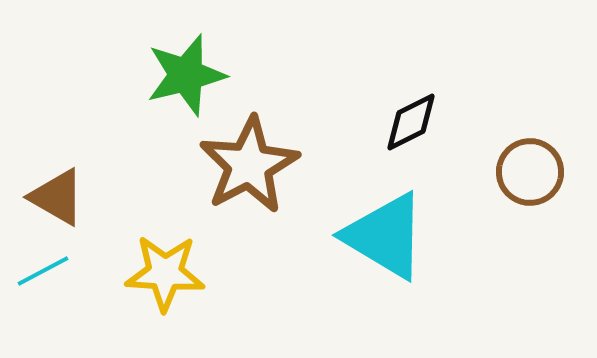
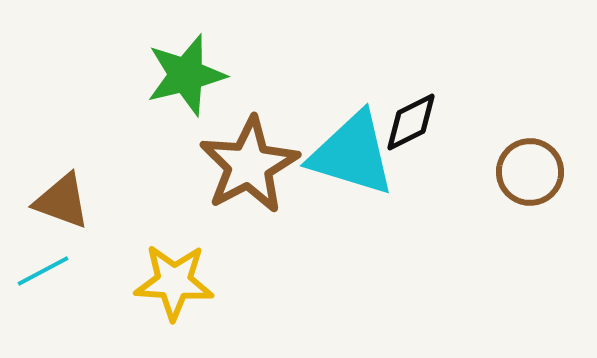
brown triangle: moved 5 px right, 4 px down; rotated 10 degrees counterclockwise
cyan triangle: moved 33 px left, 82 px up; rotated 14 degrees counterclockwise
yellow star: moved 9 px right, 9 px down
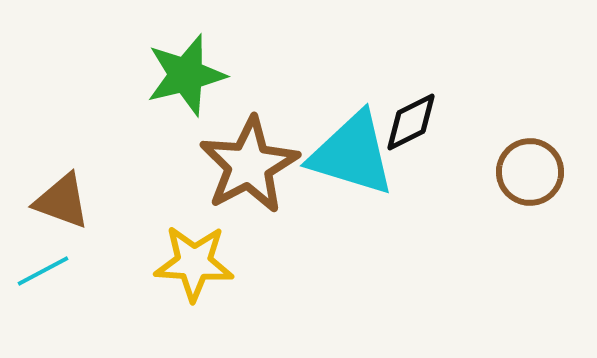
yellow star: moved 20 px right, 19 px up
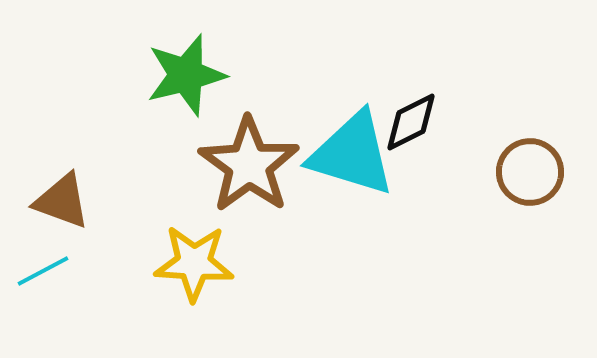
brown star: rotated 8 degrees counterclockwise
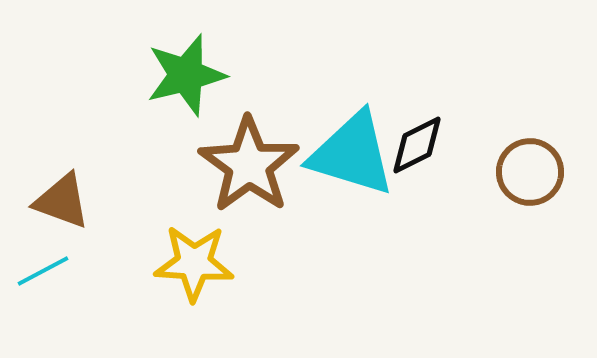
black diamond: moved 6 px right, 23 px down
